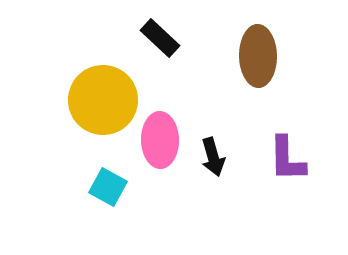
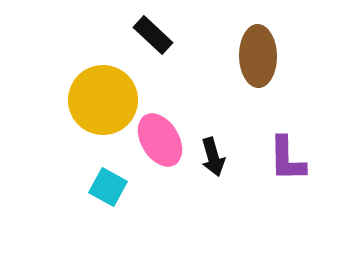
black rectangle: moved 7 px left, 3 px up
pink ellipse: rotated 30 degrees counterclockwise
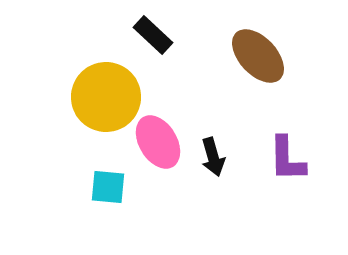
brown ellipse: rotated 42 degrees counterclockwise
yellow circle: moved 3 px right, 3 px up
pink ellipse: moved 2 px left, 2 px down
cyan square: rotated 24 degrees counterclockwise
